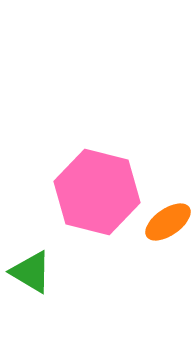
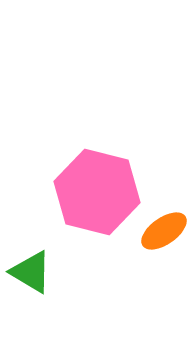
orange ellipse: moved 4 px left, 9 px down
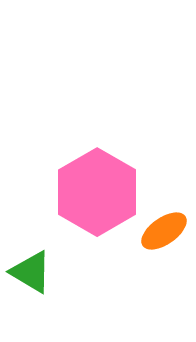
pink hexagon: rotated 16 degrees clockwise
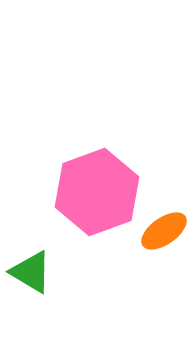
pink hexagon: rotated 10 degrees clockwise
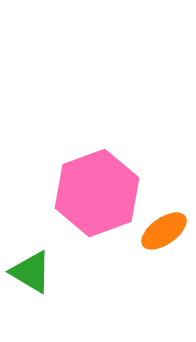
pink hexagon: moved 1 px down
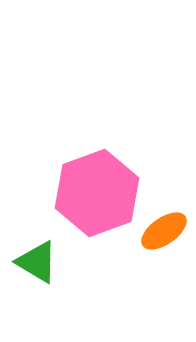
green triangle: moved 6 px right, 10 px up
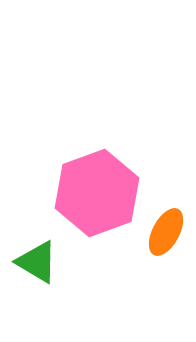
orange ellipse: moved 2 px right, 1 px down; rotated 27 degrees counterclockwise
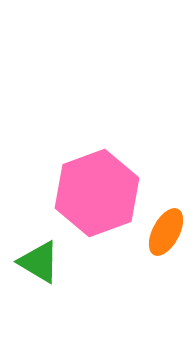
green triangle: moved 2 px right
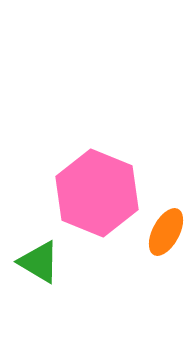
pink hexagon: rotated 18 degrees counterclockwise
